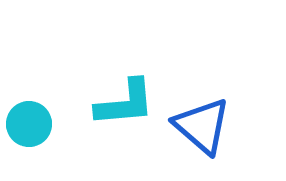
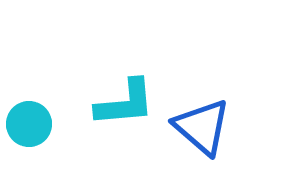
blue triangle: moved 1 px down
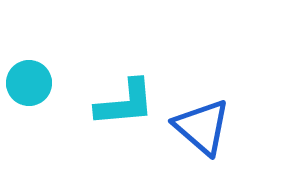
cyan circle: moved 41 px up
